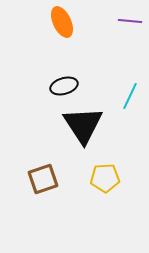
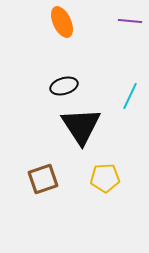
black triangle: moved 2 px left, 1 px down
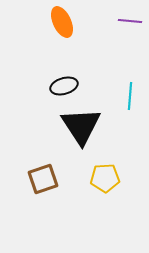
cyan line: rotated 20 degrees counterclockwise
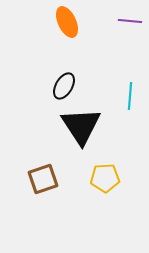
orange ellipse: moved 5 px right
black ellipse: rotated 44 degrees counterclockwise
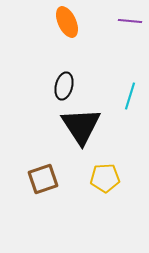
black ellipse: rotated 16 degrees counterclockwise
cyan line: rotated 12 degrees clockwise
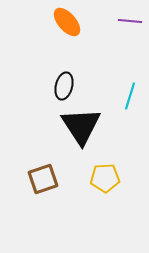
orange ellipse: rotated 16 degrees counterclockwise
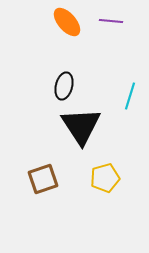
purple line: moved 19 px left
yellow pentagon: rotated 12 degrees counterclockwise
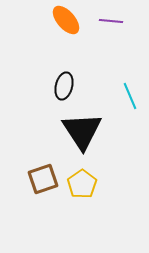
orange ellipse: moved 1 px left, 2 px up
cyan line: rotated 40 degrees counterclockwise
black triangle: moved 1 px right, 5 px down
yellow pentagon: moved 23 px left, 6 px down; rotated 20 degrees counterclockwise
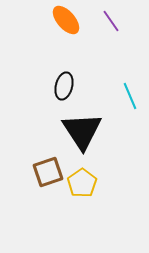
purple line: rotated 50 degrees clockwise
brown square: moved 5 px right, 7 px up
yellow pentagon: moved 1 px up
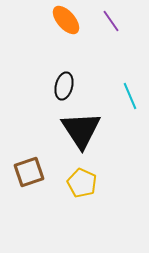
black triangle: moved 1 px left, 1 px up
brown square: moved 19 px left
yellow pentagon: rotated 12 degrees counterclockwise
